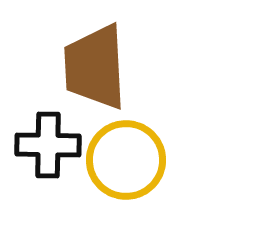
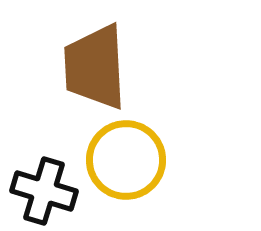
black cross: moved 4 px left, 46 px down; rotated 16 degrees clockwise
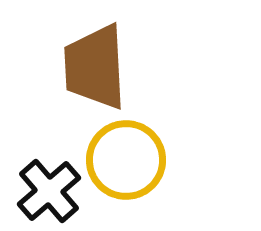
black cross: moved 5 px right; rotated 32 degrees clockwise
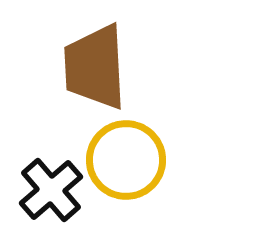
black cross: moved 2 px right, 1 px up
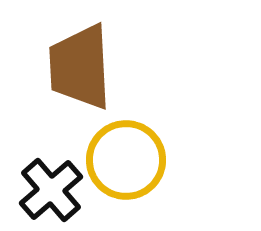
brown trapezoid: moved 15 px left
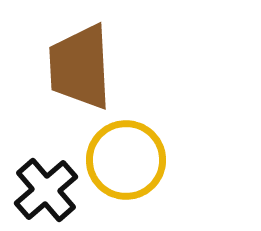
black cross: moved 5 px left
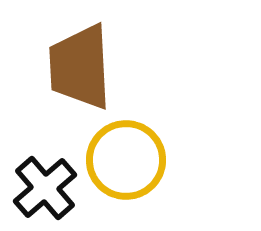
black cross: moved 1 px left, 2 px up
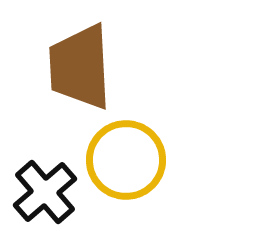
black cross: moved 4 px down
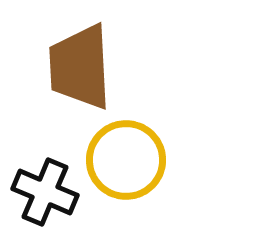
black cross: rotated 26 degrees counterclockwise
